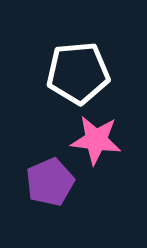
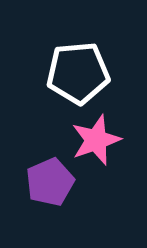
pink star: rotated 27 degrees counterclockwise
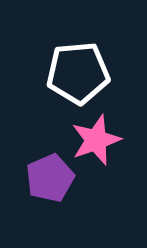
purple pentagon: moved 4 px up
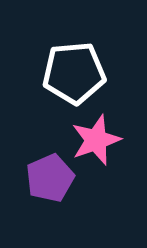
white pentagon: moved 4 px left
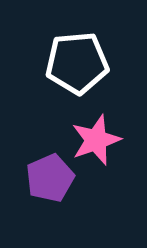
white pentagon: moved 3 px right, 10 px up
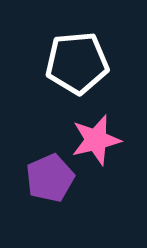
pink star: rotated 6 degrees clockwise
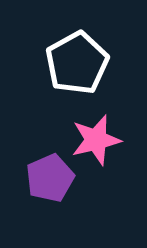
white pentagon: rotated 24 degrees counterclockwise
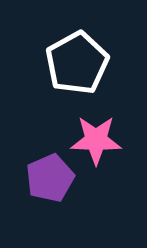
pink star: rotated 15 degrees clockwise
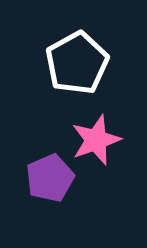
pink star: rotated 21 degrees counterclockwise
